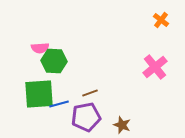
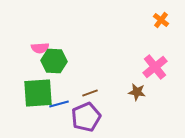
green square: moved 1 px left, 1 px up
purple pentagon: rotated 12 degrees counterclockwise
brown star: moved 15 px right, 33 px up; rotated 12 degrees counterclockwise
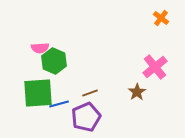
orange cross: moved 2 px up
green hexagon: rotated 20 degrees clockwise
brown star: rotated 30 degrees clockwise
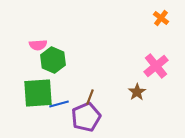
pink semicircle: moved 2 px left, 3 px up
green hexagon: moved 1 px left, 1 px up
pink cross: moved 1 px right, 1 px up
brown line: moved 4 px down; rotated 49 degrees counterclockwise
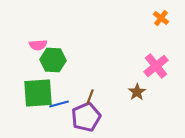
green hexagon: rotated 20 degrees counterclockwise
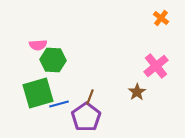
green square: rotated 12 degrees counterclockwise
purple pentagon: rotated 12 degrees counterclockwise
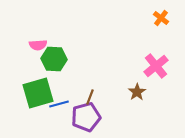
green hexagon: moved 1 px right, 1 px up
purple pentagon: rotated 20 degrees clockwise
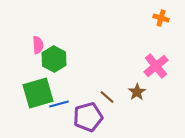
orange cross: rotated 21 degrees counterclockwise
pink semicircle: rotated 90 degrees counterclockwise
green hexagon: rotated 25 degrees clockwise
brown line: moved 17 px right; rotated 70 degrees counterclockwise
purple pentagon: moved 2 px right
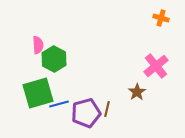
brown line: moved 12 px down; rotated 63 degrees clockwise
purple pentagon: moved 2 px left, 4 px up
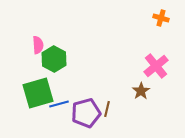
brown star: moved 4 px right, 1 px up
